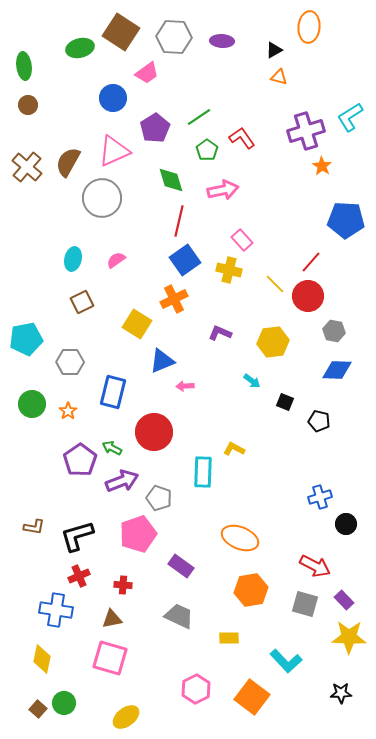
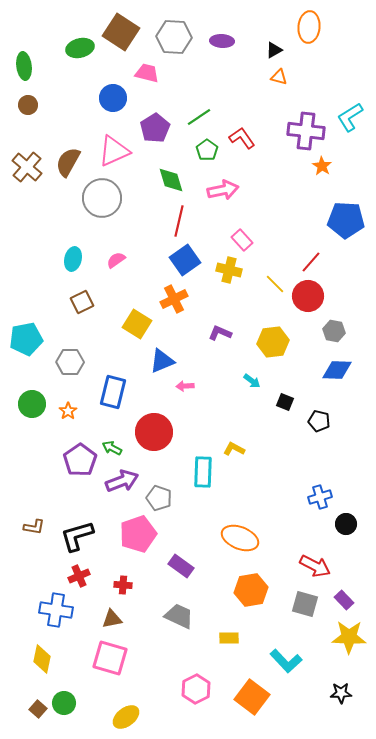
pink trapezoid at (147, 73): rotated 130 degrees counterclockwise
purple cross at (306, 131): rotated 24 degrees clockwise
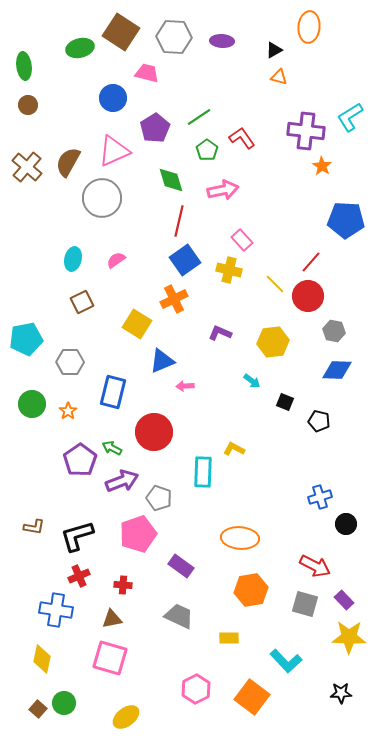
orange ellipse at (240, 538): rotated 18 degrees counterclockwise
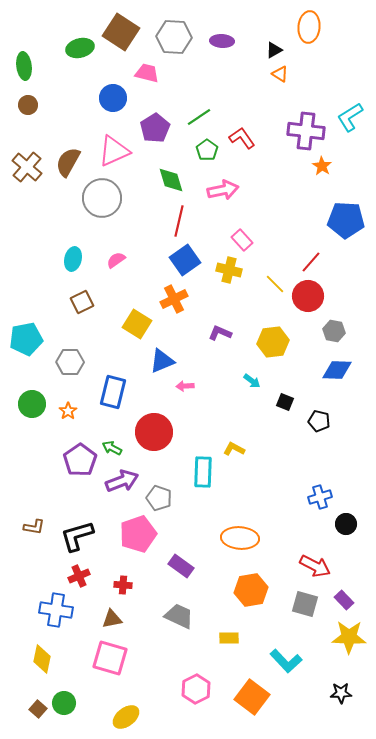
orange triangle at (279, 77): moved 1 px right, 3 px up; rotated 18 degrees clockwise
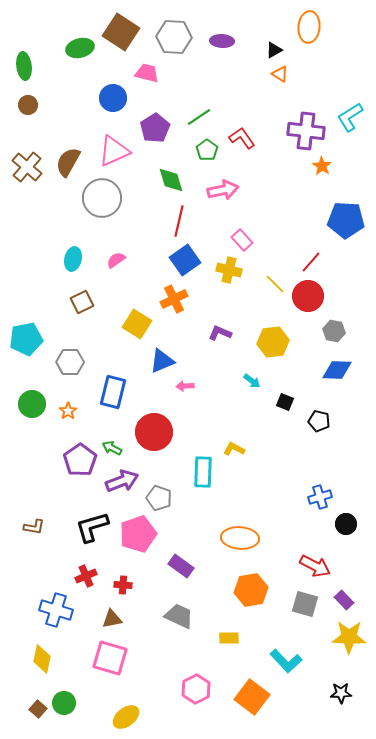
black L-shape at (77, 536): moved 15 px right, 9 px up
red cross at (79, 576): moved 7 px right
blue cross at (56, 610): rotated 8 degrees clockwise
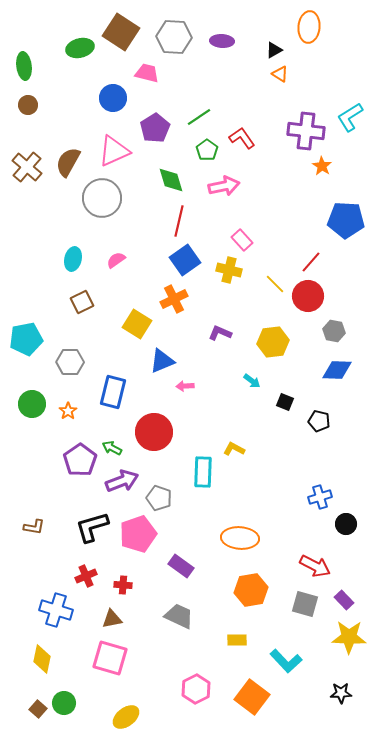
pink arrow at (223, 190): moved 1 px right, 4 px up
yellow rectangle at (229, 638): moved 8 px right, 2 px down
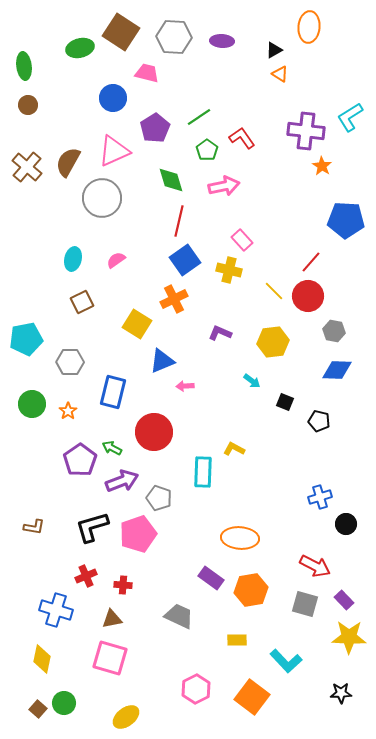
yellow line at (275, 284): moved 1 px left, 7 px down
purple rectangle at (181, 566): moved 30 px right, 12 px down
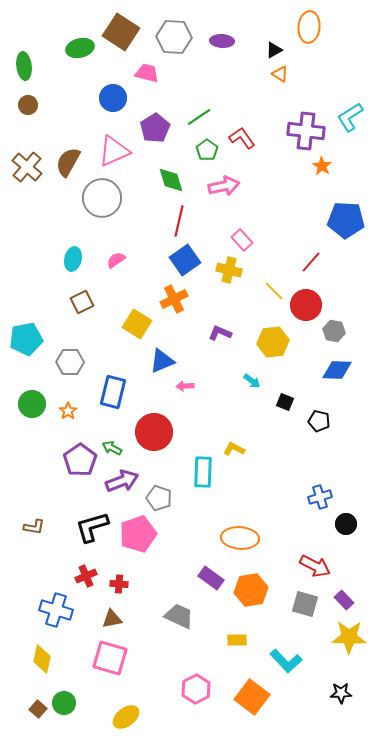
red circle at (308, 296): moved 2 px left, 9 px down
red cross at (123, 585): moved 4 px left, 1 px up
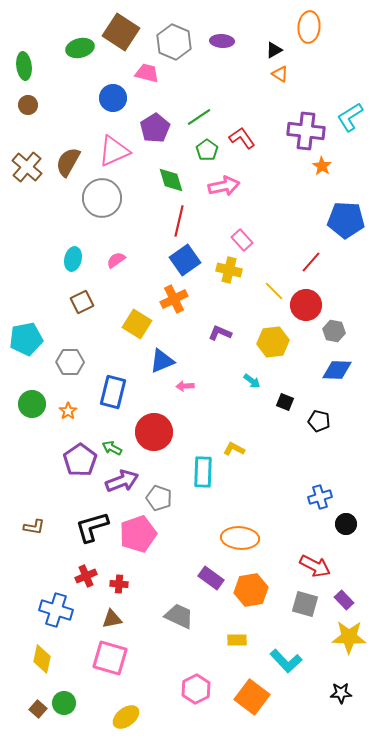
gray hexagon at (174, 37): moved 5 px down; rotated 20 degrees clockwise
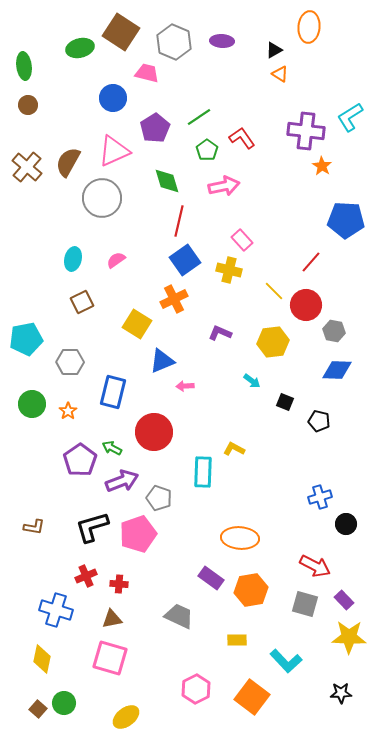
green diamond at (171, 180): moved 4 px left, 1 px down
